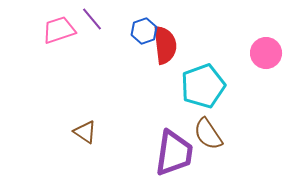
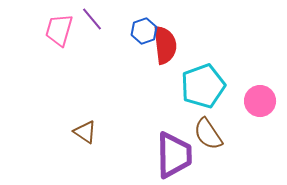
pink trapezoid: rotated 56 degrees counterclockwise
pink circle: moved 6 px left, 48 px down
purple trapezoid: moved 2 px down; rotated 9 degrees counterclockwise
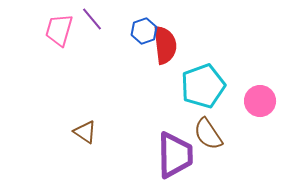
purple trapezoid: moved 1 px right
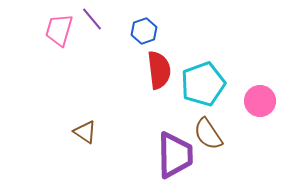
red semicircle: moved 6 px left, 25 px down
cyan pentagon: moved 2 px up
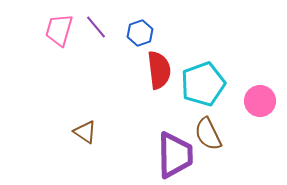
purple line: moved 4 px right, 8 px down
blue hexagon: moved 4 px left, 2 px down
brown semicircle: rotated 8 degrees clockwise
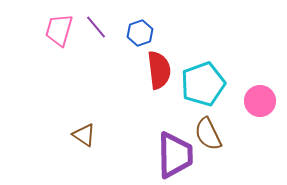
brown triangle: moved 1 px left, 3 px down
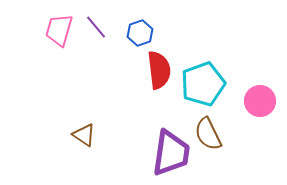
purple trapezoid: moved 4 px left, 2 px up; rotated 9 degrees clockwise
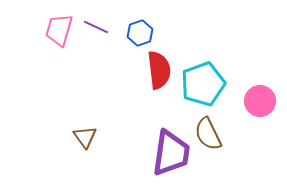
purple line: rotated 25 degrees counterclockwise
brown triangle: moved 1 px right, 2 px down; rotated 20 degrees clockwise
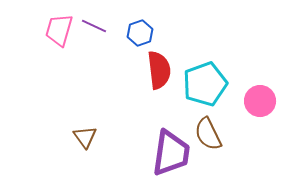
purple line: moved 2 px left, 1 px up
cyan pentagon: moved 2 px right
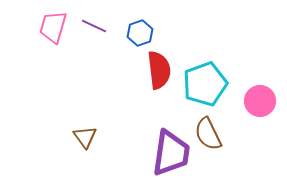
pink trapezoid: moved 6 px left, 3 px up
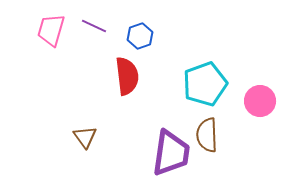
pink trapezoid: moved 2 px left, 3 px down
blue hexagon: moved 3 px down
red semicircle: moved 32 px left, 6 px down
brown semicircle: moved 1 px left, 1 px down; rotated 24 degrees clockwise
